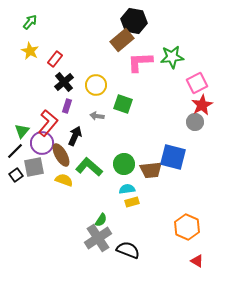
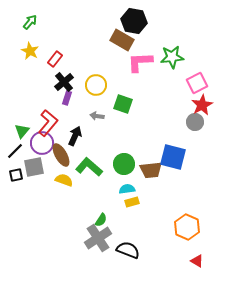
brown rectangle: rotated 70 degrees clockwise
purple rectangle: moved 8 px up
black square: rotated 24 degrees clockwise
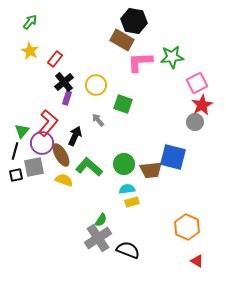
gray arrow: moved 1 px right, 4 px down; rotated 40 degrees clockwise
black line: rotated 30 degrees counterclockwise
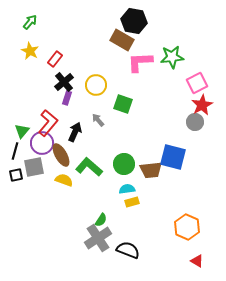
black arrow: moved 4 px up
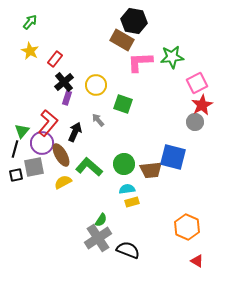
black line: moved 2 px up
yellow semicircle: moved 1 px left, 2 px down; rotated 48 degrees counterclockwise
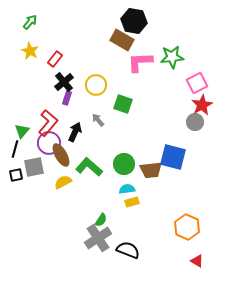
purple circle: moved 7 px right
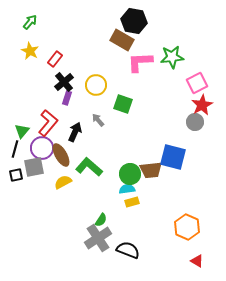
purple circle: moved 7 px left, 5 px down
green circle: moved 6 px right, 10 px down
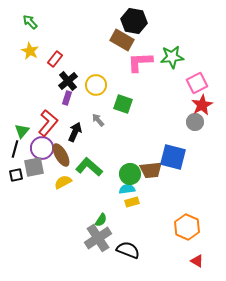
green arrow: rotated 84 degrees counterclockwise
black cross: moved 4 px right, 1 px up
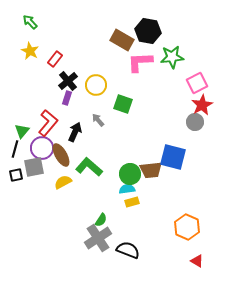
black hexagon: moved 14 px right, 10 px down
